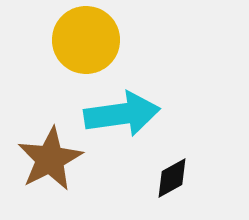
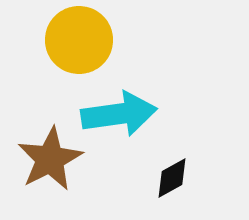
yellow circle: moved 7 px left
cyan arrow: moved 3 px left
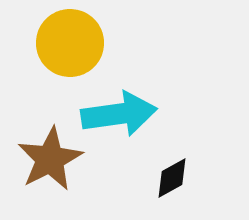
yellow circle: moved 9 px left, 3 px down
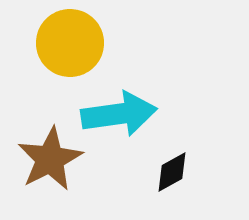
black diamond: moved 6 px up
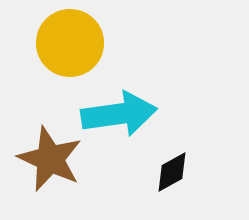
brown star: rotated 20 degrees counterclockwise
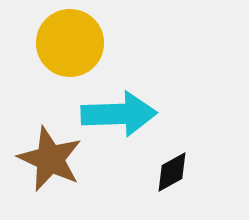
cyan arrow: rotated 6 degrees clockwise
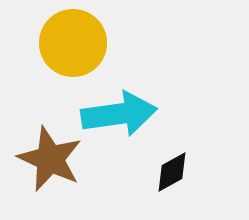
yellow circle: moved 3 px right
cyan arrow: rotated 6 degrees counterclockwise
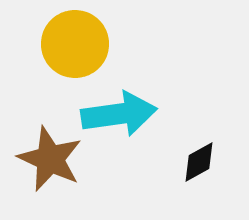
yellow circle: moved 2 px right, 1 px down
black diamond: moved 27 px right, 10 px up
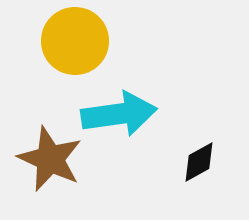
yellow circle: moved 3 px up
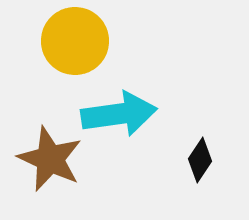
black diamond: moved 1 px right, 2 px up; rotated 27 degrees counterclockwise
